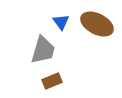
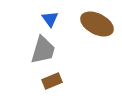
blue triangle: moved 11 px left, 3 px up
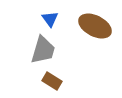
brown ellipse: moved 2 px left, 2 px down
brown rectangle: rotated 54 degrees clockwise
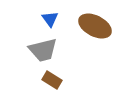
gray trapezoid: rotated 60 degrees clockwise
brown rectangle: moved 1 px up
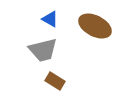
blue triangle: rotated 24 degrees counterclockwise
brown rectangle: moved 3 px right, 1 px down
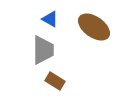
brown ellipse: moved 1 px left, 1 px down; rotated 8 degrees clockwise
gray trapezoid: rotated 76 degrees counterclockwise
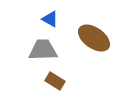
brown ellipse: moved 11 px down
gray trapezoid: rotated 92 degrees counterclockwise
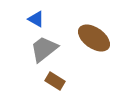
blue triangle: moved 14 px left
gray trapezoid: moved 1 px right, 1 px up; rotated 36 degrees counterclockwise
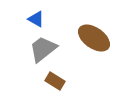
gray trapezoid: moved 1 px left
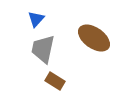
blue triangle: rotated 42 degrees clockwise
gray trapezoid: rotated 40 degrees counterclockwise
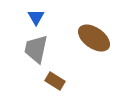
blue triangle: moved 2 px up; rotated 12 degrees counterclockwise
gray trapezoid: moved 7 px left
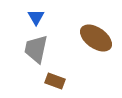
brown ellipse: moved 2 px right
brown rectangle: rotated 12 degrees counterclockwise
